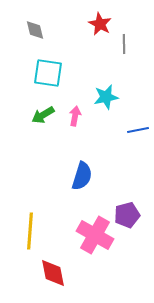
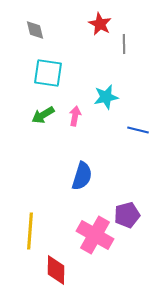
blue line: rotated 25 degrees clockwise
red diamond: moved 3 px right, 3 px up; rotated 12 degrees clockwise
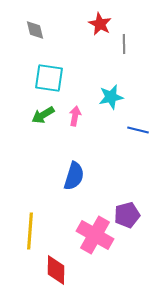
cyan square: moved 1 px right, 5 px down
cyan star: moved 5 px right
blue semicircle: moved 8 px left
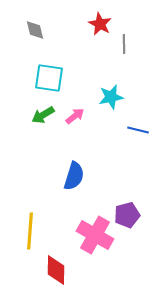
pink arrow: rotated 42 degrees clockwise
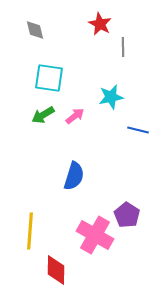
gray line: moved 1 px left, 3 px down
purple pentagon: rotated 25 degrees counterclockwise
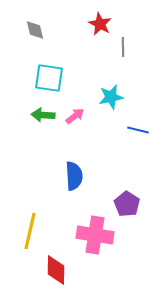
green arrow: rotated 35 degrees clockwise
blue semicircle: rotated 20 degrees counterclockwise
purple pentagon: moved 11 px up
yellow line: rotated 9 degrees clockwise
pink cross: rotated 21 degrees counterclockwise
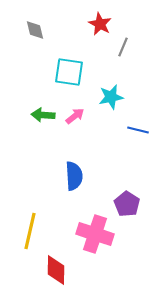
gray line: rotated 24 degrees clockwise
cyan square: moved 20 px right, 6 px up
pink cross: moved 1 px up; rotated 9 degrees clockwise
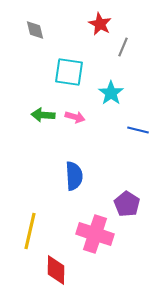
cyan star: moved 4 px up; rotated 25 degrees counterclockwise
pink arrow: moved 1 px down; rotated 54 degrees clockwise
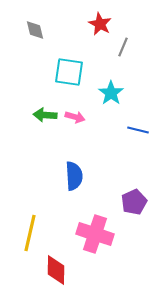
green arrow: moved 2 px right
purple pentagon: moved 7 px right, 2 px up; rotated 15 degrees clockwise
yellow line: moved 2 px down
